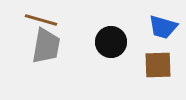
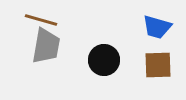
blue trapezoid: moved 6 px left
black circle: moved 7 px left, 18 px down
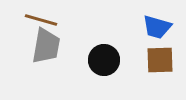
brown square: moved 2 px right, 5 px up
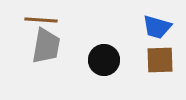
brown line: rotated 12 degrees counterclockwise
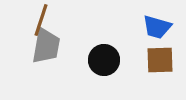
brown line: rotated 76 degrees counterclockwise
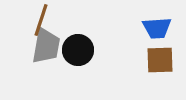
blue trapezoid: moved 1 px down; rotated 20 degrees counterclockwise
black circle: moved 26 px left, 10 px up
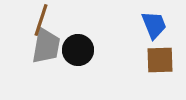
blue trapezoid: moved 3 px left, 3 px up; rotated 108 degrees counterclockwise
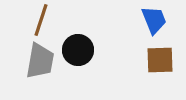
blue trapezoid: moved 5 px up
gray trapezoid: moved 6 px left, 15 px down
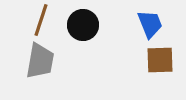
blue trapezoid: moved 4 px left, 4 px down
black circle: moved 5 px right, 25 px up
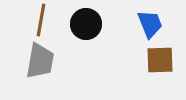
brown line: rotated 8 degrees counterclockwise
black circle: moved 3 px right, 1 px up
